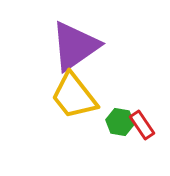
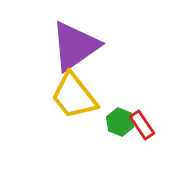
green hexagon: rotated 12 degrees clockwise
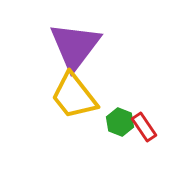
purple triangle: rotated 18 degrees counterclockwise
red rectangle: moved 2 px right, 2 px down
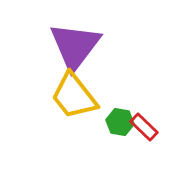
green hexagon: rotated 12 degrees counterclockwise
red rectangle: rotated 12 degrees counterclockwise
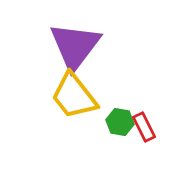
red rectangle: rotated 20 degrees clockwise
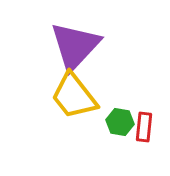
purple triangle: rotated 6 degrees clockwise
red rectangle: rotated 32 degrees clockwise
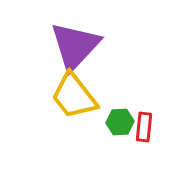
green hexagon: rotated 12 degrees counterclockwise
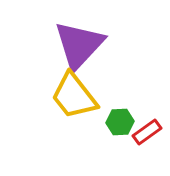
purple triangle: moved 4 px right, 1 px up
red rectangle: moved 3 px right, 5 px down; rotated 48 degrees clockwise
